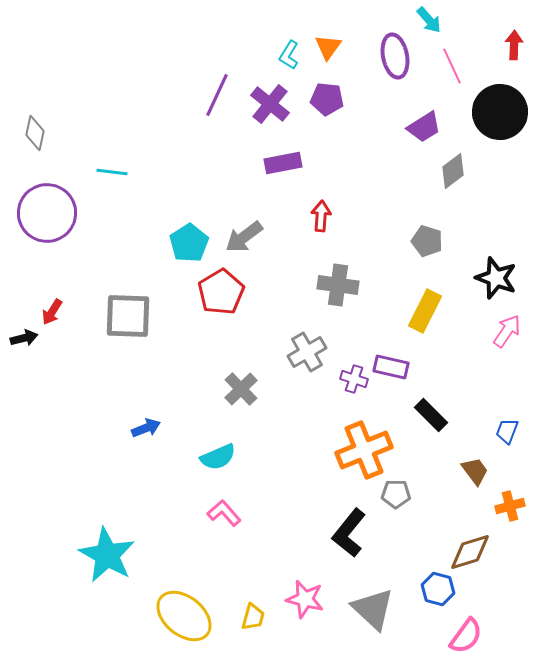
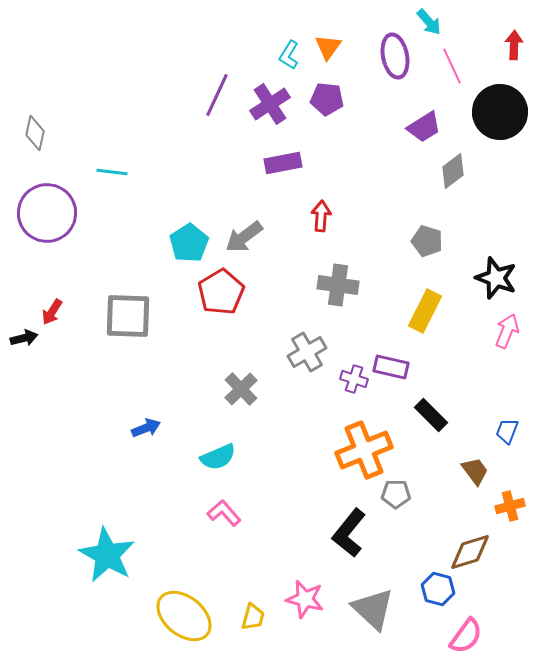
cyan arrow at (429, 20): moved 2 px down
purple cross at (270, 104): rotated 18 degrees clockwise
pink arrow at (507, 331): rotated 12 degrees counterclockwise
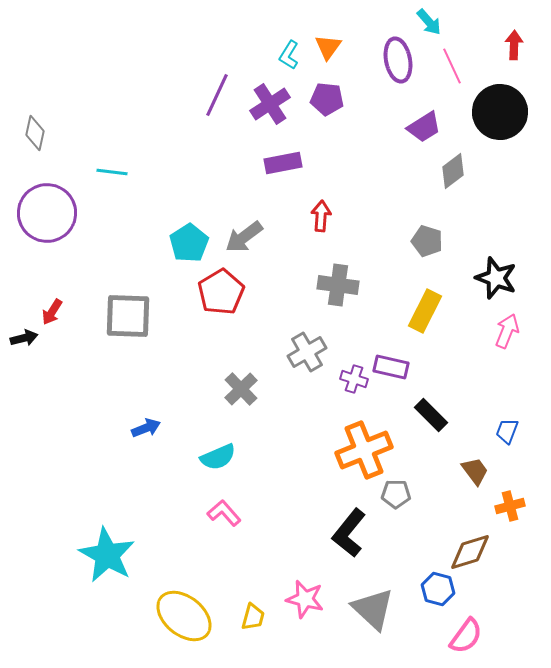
purple ellipse at (395, 56): moved 3 px right, 4 px down
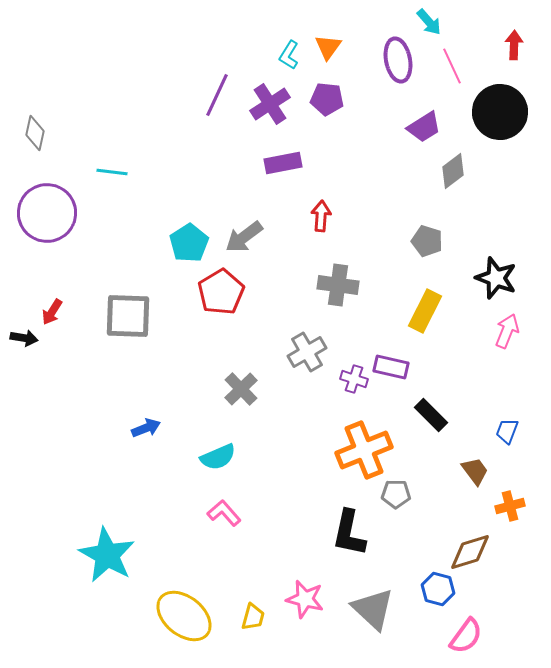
black arrow at (24, 338): rotated 24 degrees clockwise
black L-shape at (349, 533): rotated 27 degrees counterclockwise
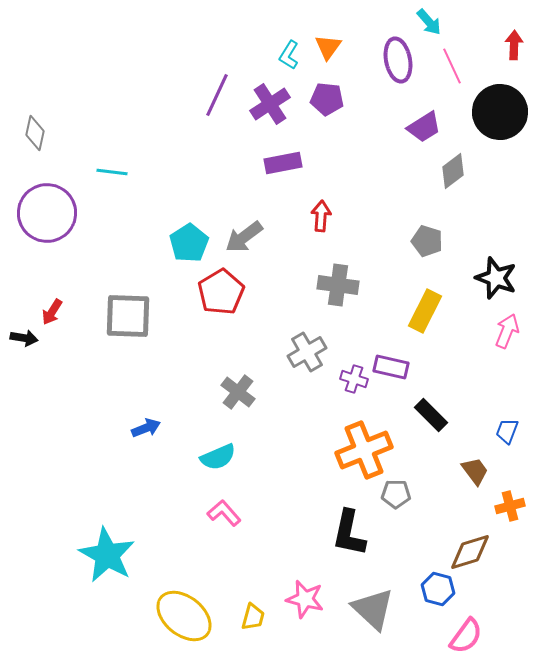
gray cross at (241, 389): moved 3 px left, 3 px down; rotated 8 degrees counterclockwise
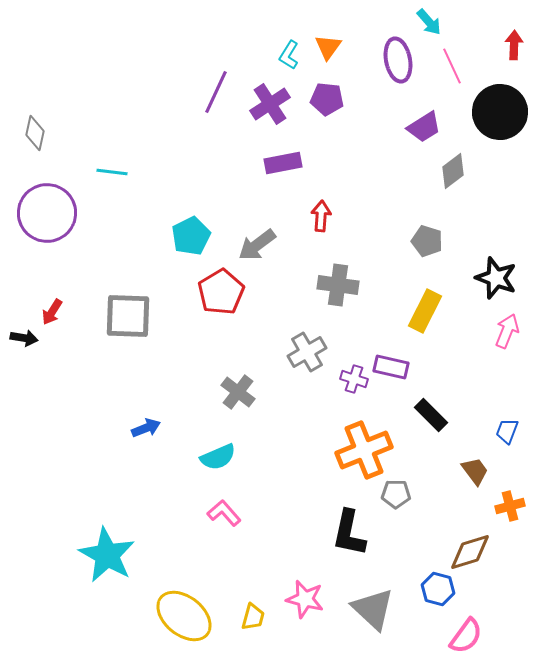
purple line at (217, 95): moved 1 px left, 3 px up
gray arrow at (244, 237): moved 13 px right, 8 px down
cyan pentagon at (189, 243): moved 2 px right, 7 px up; rotated 6 degrees clockwise
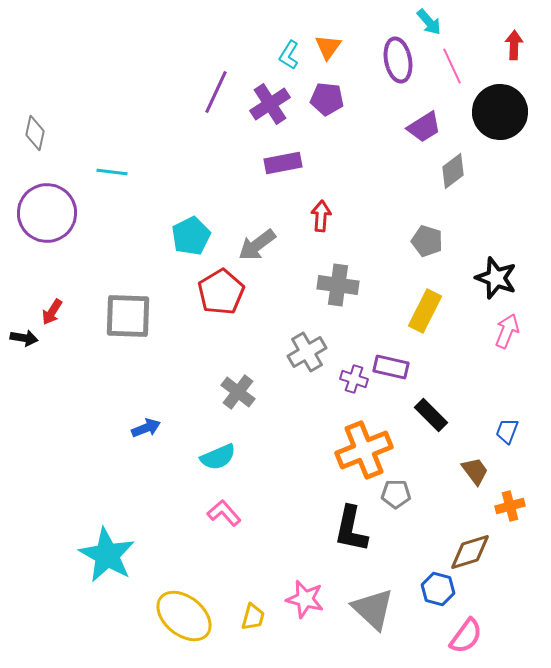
black L-shape at (349, 533): moved 2 px right, 4 px up
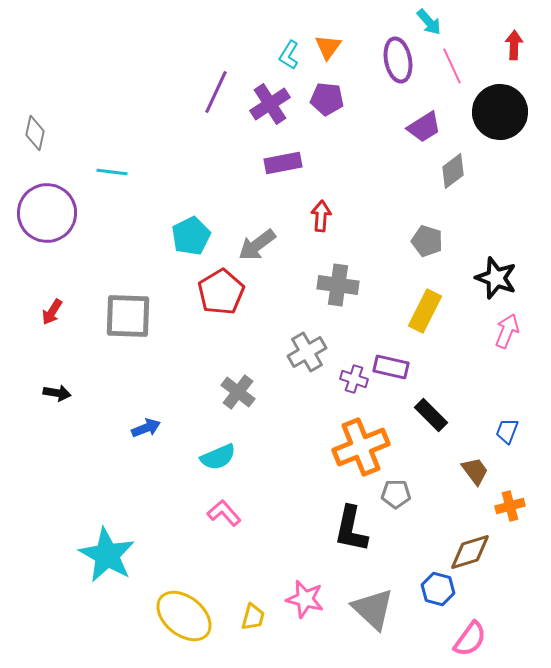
black arrow at (24, 338): moved 33 px right, 55 px down
orange cross at (364, 450): moved 3 px left, 3 px up
pink semicircle at (466, 636): moved 4 px right, 3 px down
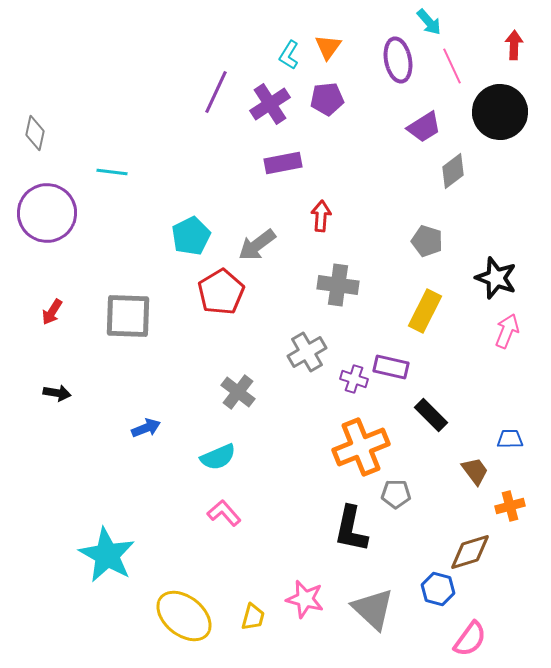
purple pentagon at (327, 99): rotated 12 degrees counterclockwise
blue trapezoid at (507, 431): moved 3 px right, 8 px down; rotated 68 degrees clockwise
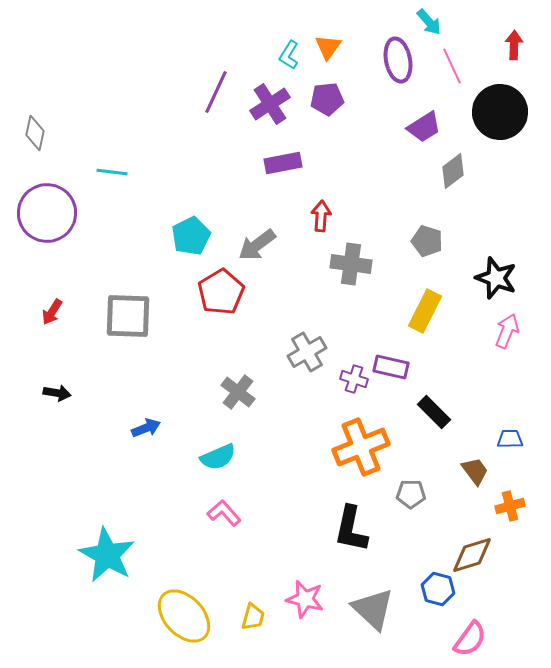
gray cross at (338, 285): moved 13 px right, 21 px up
black rectangle at (431, 415): moved 3 px right, 3 px up
gray pentagon at (396, 494): moved 15 px right
brown diamond at (470, 552): moved 2 px right, 3 px down
yellow ellipse at (184, 616): rotated 8 degrees clockwise
